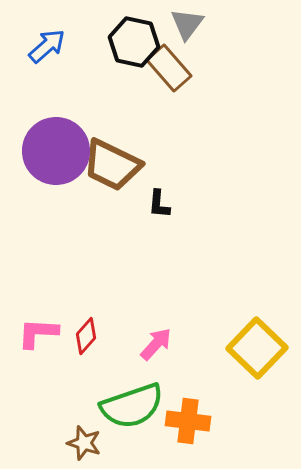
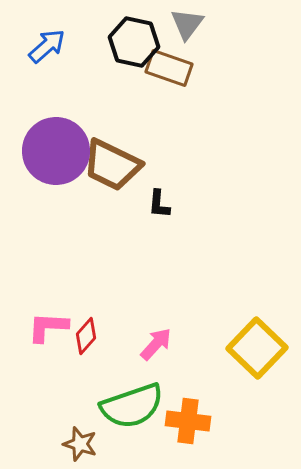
brown rectangle: rotated 30 degrees counterclockwise
pink L-shape: moved 10 px right, 6 px up
brown star: moved 4 px left, 1 px down
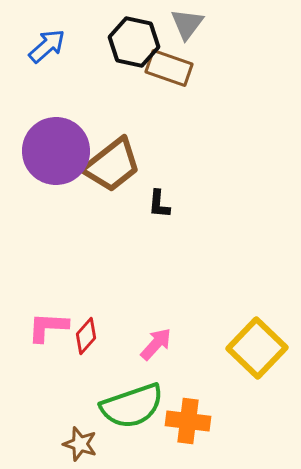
brown trapezoid: rotated 64 degrees counterclockwise
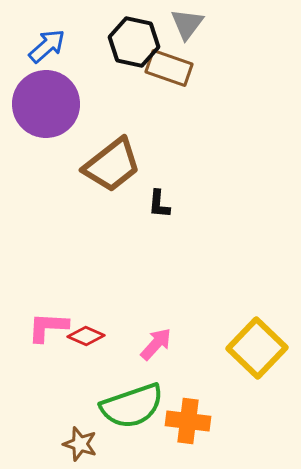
purple circle: moved 10 px left, 47 px up
red diamond: rotated 72 degrees clockwise
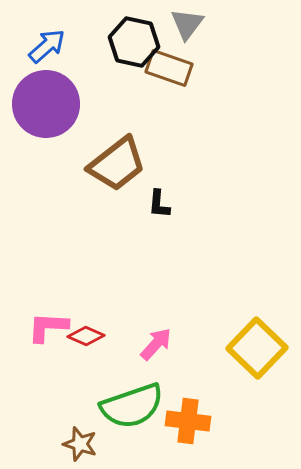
brown trapezoid: moved 5 px right, 1 px up
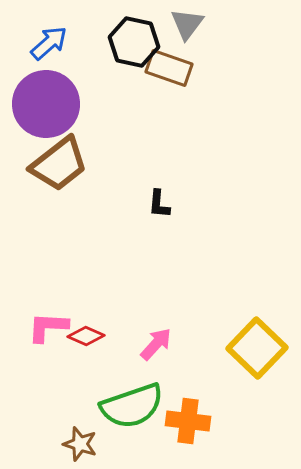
blue arrow: moved 2 px right, 3 px up
brown trapezoid: moved 58 px left
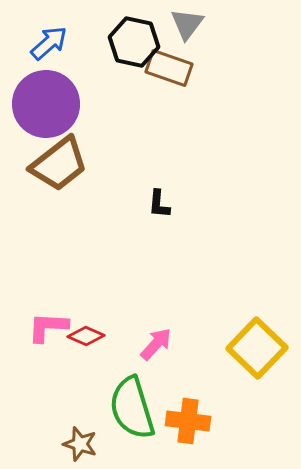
green semicircle: moved 2 px down; rotated 92 degrees clockwise
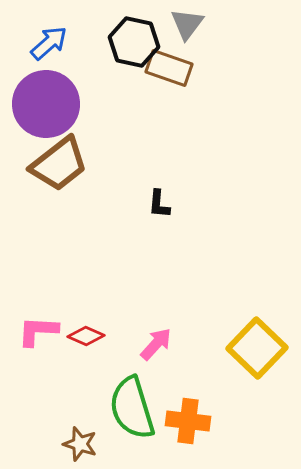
pink L-shape: moved 10 px left, 4 px down
